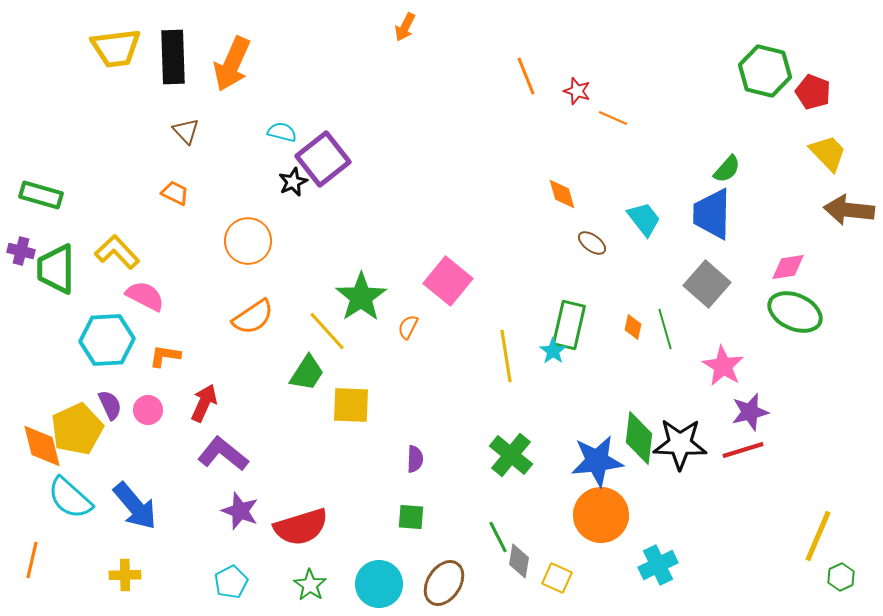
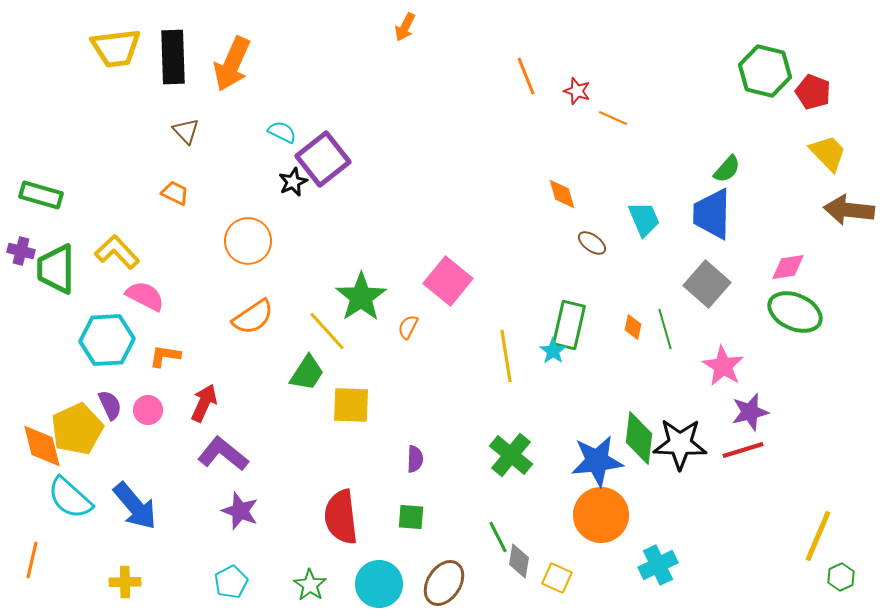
cyan semicircle at (282, 132): rotated 12 degrees clockwise
cyan trapezoid at (644, 219): rotated 15 degrees clockwise
red semicircle at (301, 527): moved 40 px right, 10 px up; rotated 100 degrees clockwise
yellow cross at (125, 575): moved 7 px down
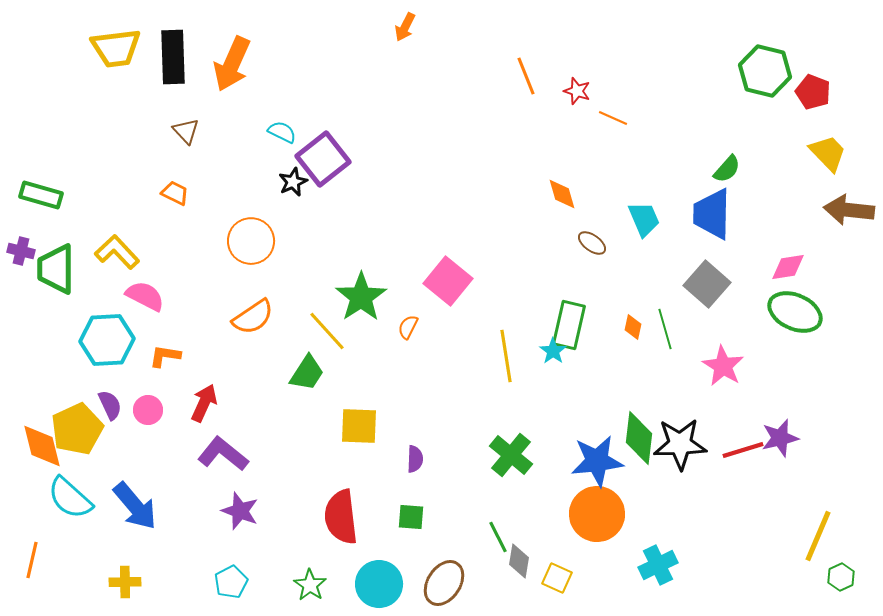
orange circle at (248, 241): moved 3 px right
yellow square at (351, 405): moved 8 px right, 21 px down
purple star at (750, 412): moved 30 px right, 26 px down
black star at (680, 444): rotated 4 degrees counterclockwise
orange circle at (601, 515): moved 4 px left, 1 px up
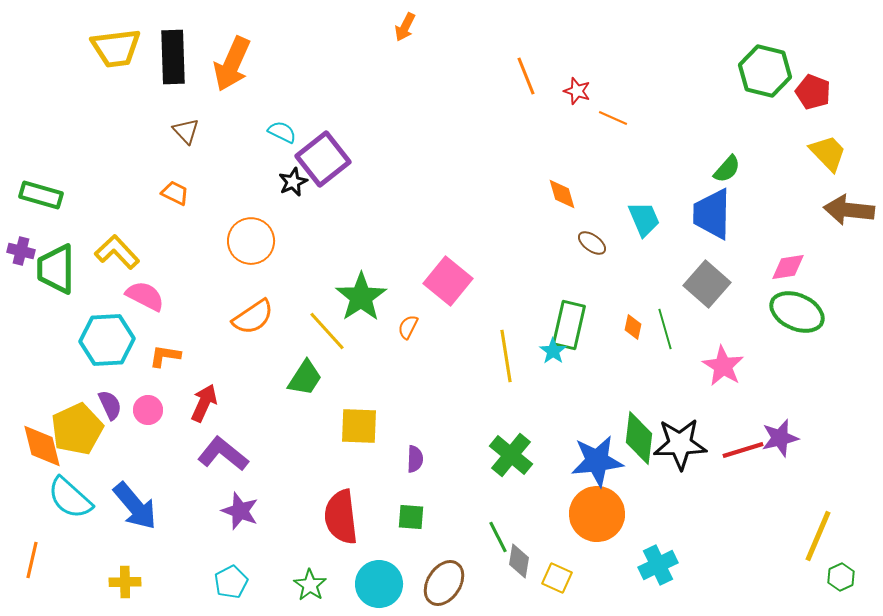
green ellipse at (795, 312): moved 2 px right
green trapezoid at (307, 373): moved 2 px left, 5 px down
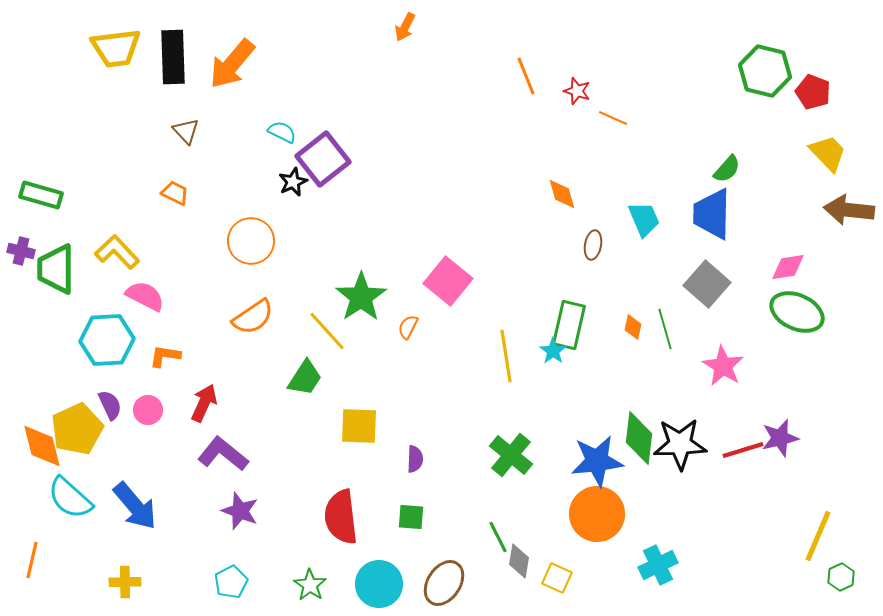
orange arrow at (232, 64): rotated 16 degrees clockwise
brown ellipse at (592, 243): moved 1 px right, 2 px down; rotated 64 degrees clockwise
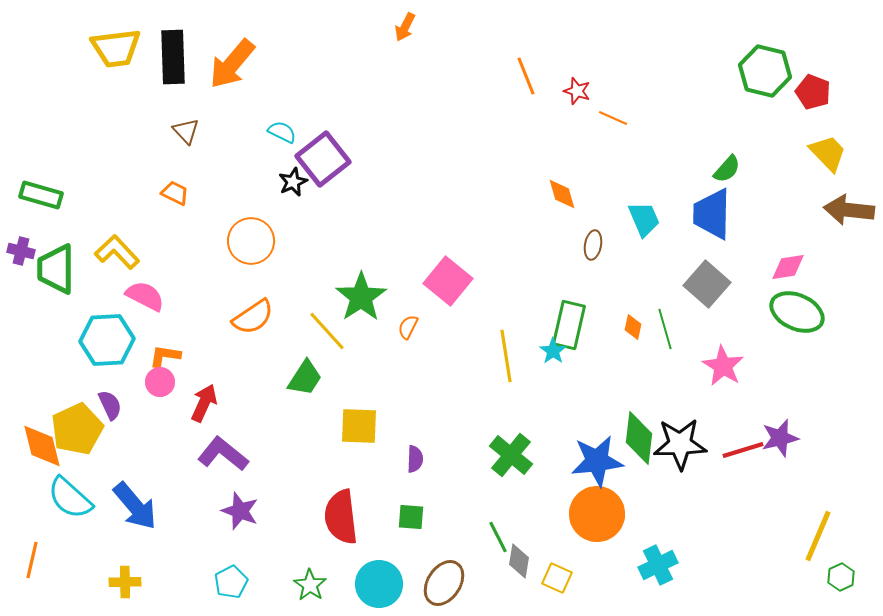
pink circle at (148, 410): moved 12 px right, 28 px up
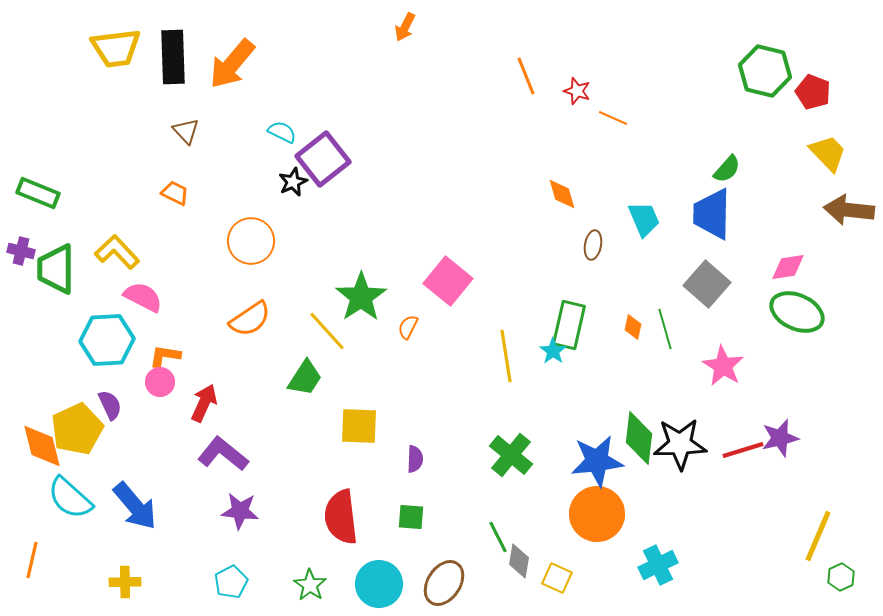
green rectangle at (41, 195): moved 3 px left, 2 px up; rotated 6 degrees clockwise
pink semicircle at (145, 296): moved 2 px left, 1 px down
orange semicircle at (253, 317): moved 3 px left, 2 px down
purple star at (240, 511): rotated 15 degrees counterclockwise
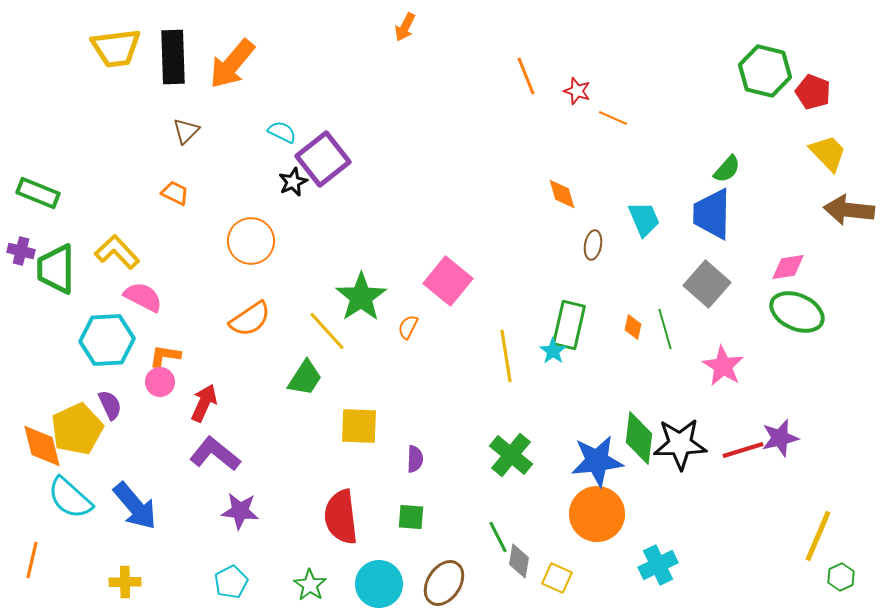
brown triangle at (186, 131): rotated 28 degrees clockwise
purple L-shape at (223, 454): moved 8 px left
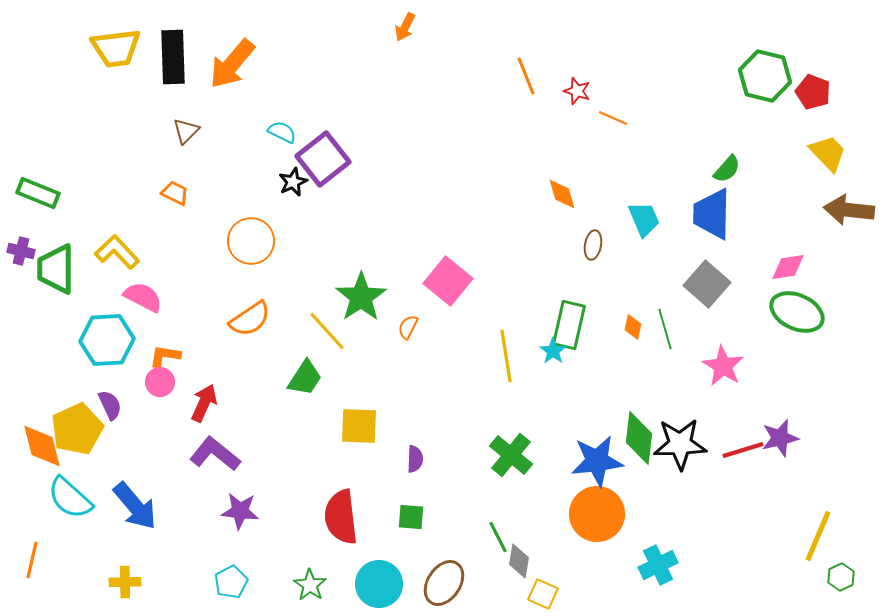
green hexagon at (765, 71): moved 5 px down
yellow square at (557, 578): moved 14 px left, 16 px down
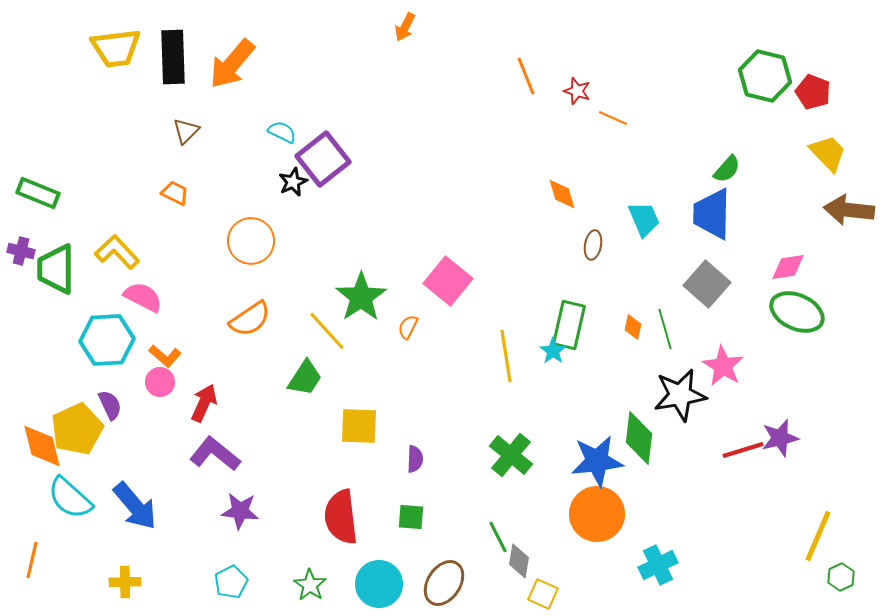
orange L-shape at (165, 356): rotated 148 degrees counterclockwise
black star at (680, 444): moved 49 px up; rotated 8 degrees counterclockwise
